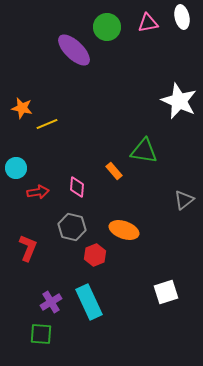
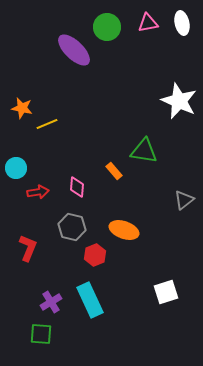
white ellipse: moved 6 px down
cyan rectangle: moved 1 px right, 2 px up
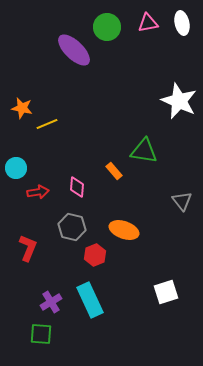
gray triangle: moved 2 px left, 1 px down; rotated 30 degrees counterclockwise
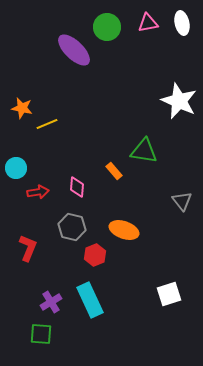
white square: moved 3 px right, 2 px down
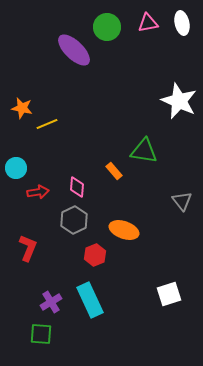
gray hexagon: moved 2 px right, 7 px up; rotated 20 degrees clockwise
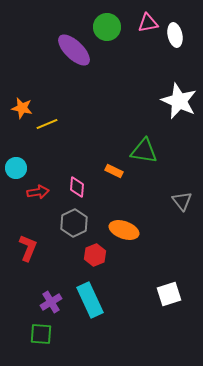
white ellipse: moved 7 px left, 12 px down
orange rectangle: rotated 24 degrees counterclockwise
gray hexagon: moved 3 px down
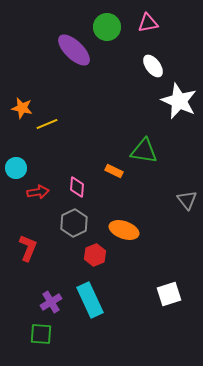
white ellipse: moved 22 px left, 31 px down; rotated 25 degrees counterclockwise
gray triangle: moved 5 px right, 1 px up
